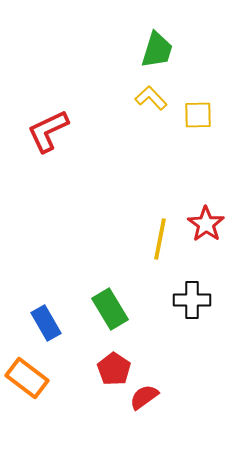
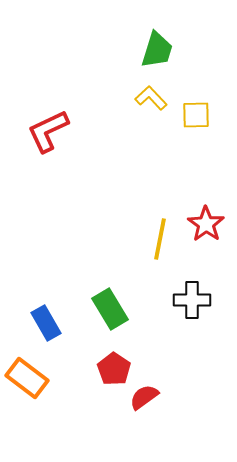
yellow square: moved 2 px left
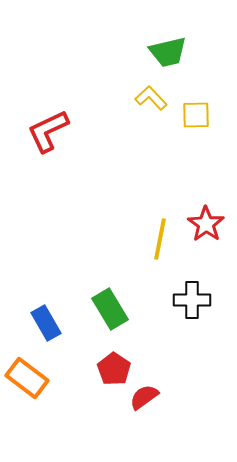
green trapezoid: moved 11 px right, 2 px down; rotated 60 degrees clockwise
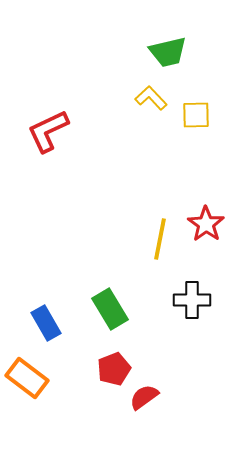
red pentagon: rotated 16 degrees clockwise
